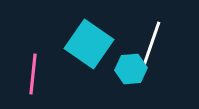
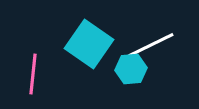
white line: rotated 45 degrees clockwise
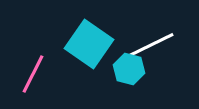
cyan hexagon: moved 2 px left; rotated 20 degrees clockwise
pink line: rotated 21 degrees clockwise
